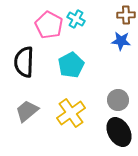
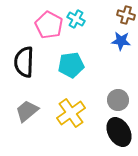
brown cross: rotated 18 degrees clockwise
cyan pentagon: rotated 20 degrees clockwise
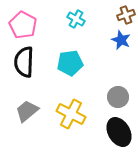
brown cross: rotated 36 degrees counterclockwise
pink pentagon: moved 26 px left
blue star: moved 1 px up; rotated 18 degrees clockwise
cyan pentagon: moved 1 px left, 2 px up
gray circle: moved 3 px up
yellow cross: moved 1 px down; rotated 28 degrees counterclockwise
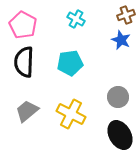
black ellipse: moved 1 px right, 3 px down
